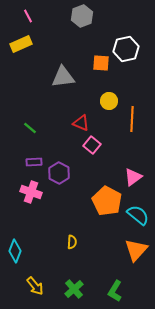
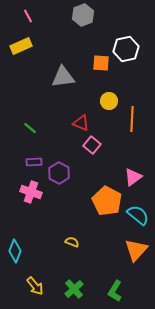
gray hexagon: moved 1 px right, 1 px up
yellow rectangle: moved 2 px down
yellow semicircle: rotated 72 degrees counterclockwise
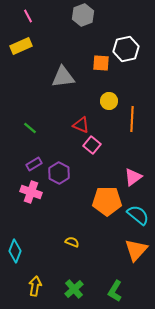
red triangle: moved 2 px down
purple rectangle: moved 2 px down; rotated 28 degrees counterclockwise
orange pentagon: rotated 28 degrees counterclockwise
yellow arrow: rotated 132 degrees counterclockwise
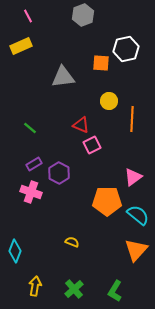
pink square: rotated 24 degrees clockwise
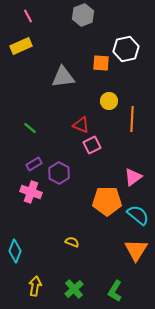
orange triangle: rotated 10 degrees counterclockwise
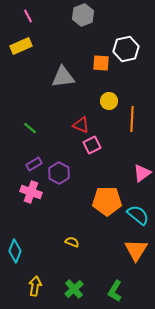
pink triangle: moved 9 px right, 4 px up
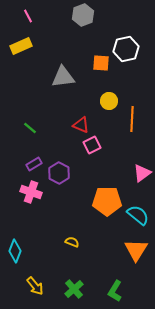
yellow arrow: rotated 132 degrees clockwise
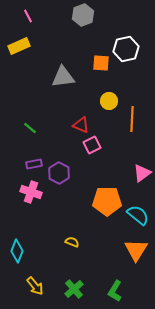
yellow rectangle: moved 2 px left
purple rectangle: rotated 21 degrees clockwise
cyan diamond: moved 2 px right
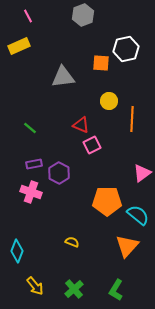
orange triangle: moved 9 px left, 4 px up; rotated 10 degrees clockwise
green L-shape: moved 1 px right, 1 px up
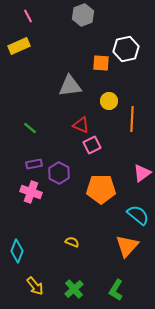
gray triangle: moved 7 px right, 9 px down
orange pentagon: moved 6 px left, 12 px up
